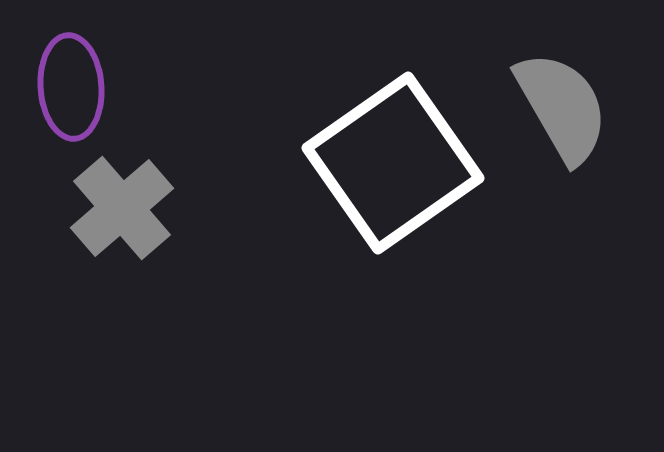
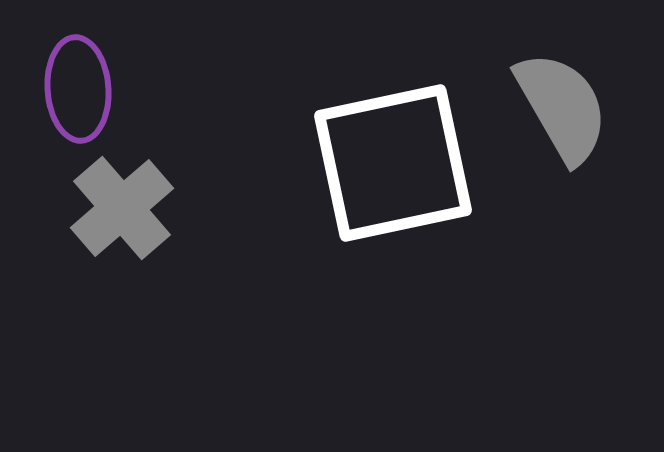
purple ellipse: moved 7 px right, 2 px down
white square: rotated 23 degrees clockwise
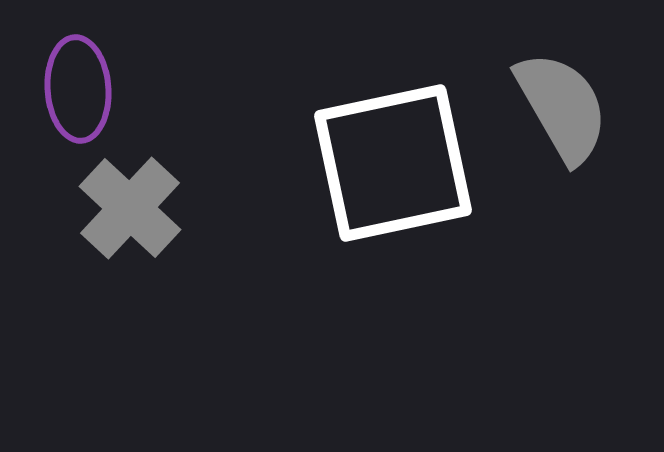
gray cross: moved 8 px right; rotated 6 degrees counterclockwise
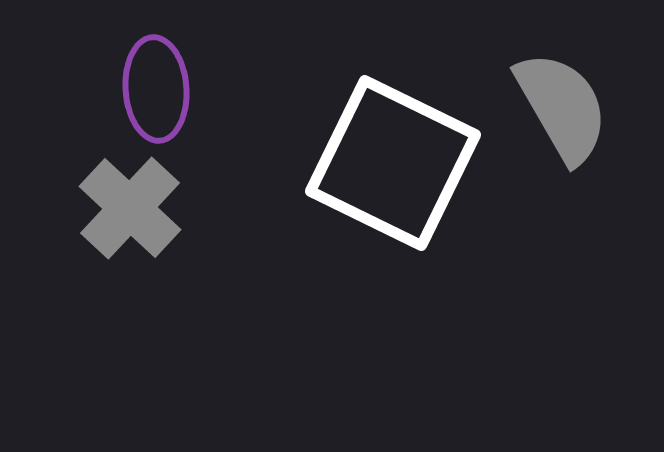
purple ellipse: moved 78 px right
white square: rotated 38 degrees clockwise
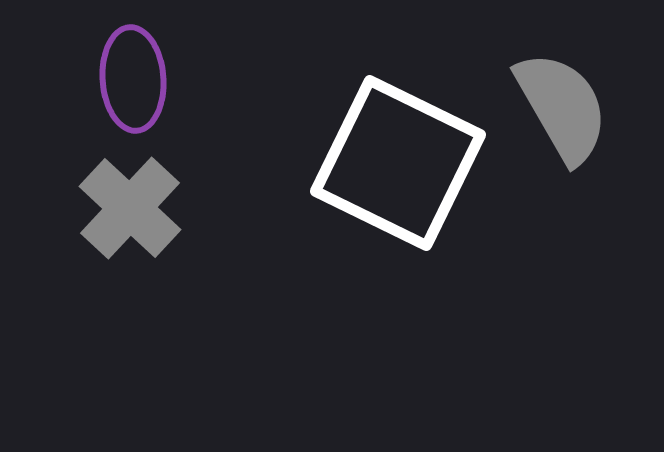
purple ellipse: moved 23 px left, 10 px up
white square: moved 5 px right
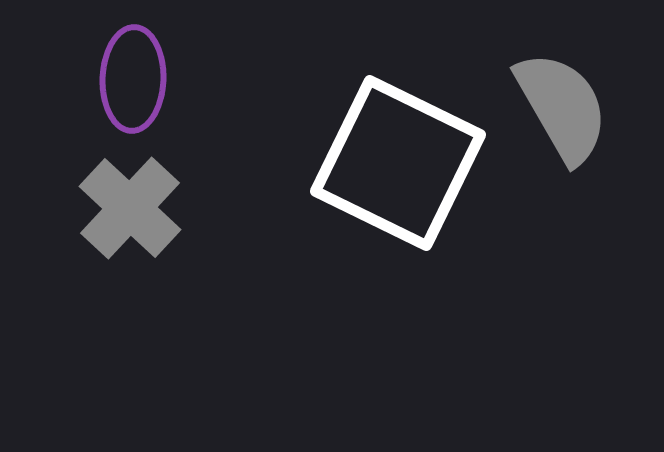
purple ellipse: rotated 6 degrees clockwise
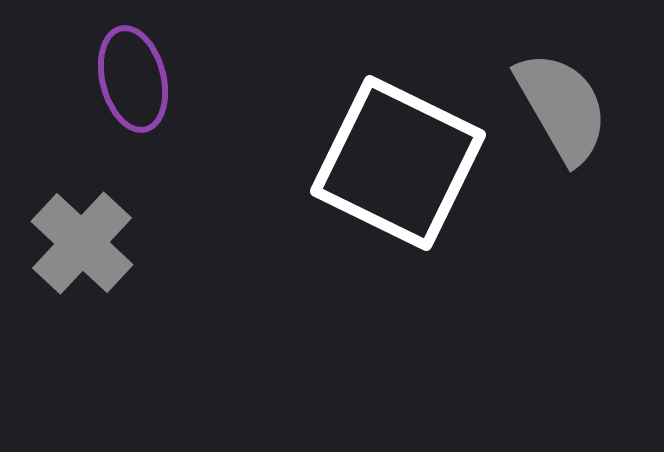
purple ellipse: rotated 16 degrees counterclockwise
gray cross: moved 48 px left, 35 px down
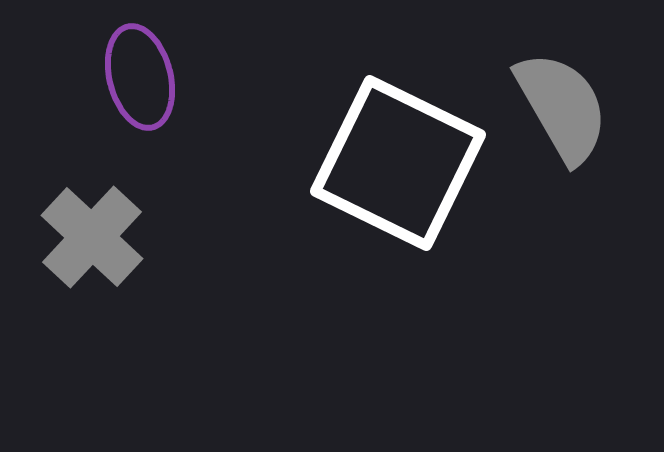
purple ellipse: moved 7 px right, 2 px up
gray cross: moved 10 px right, 6 px up
